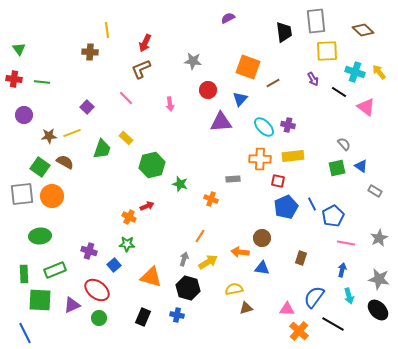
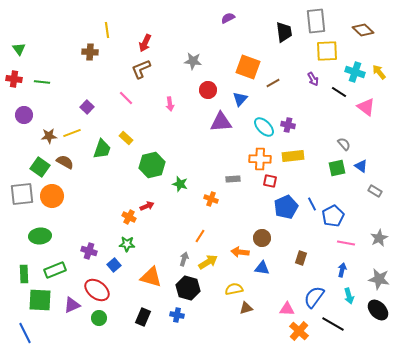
red square at (278, 181): moved 8 px left
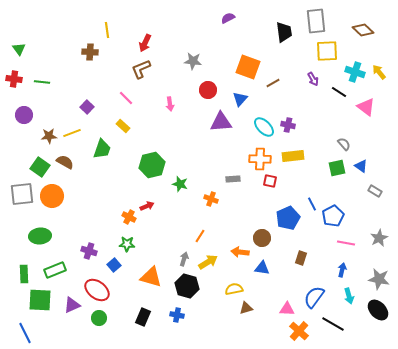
yellow rectangle at (126, 138): moved 3 px left, 12 px up
blue pentagon at (286, 207): moved 2 px right, 11 px down
black hexagon at (188, 288): moved 1 px left, 2 px up
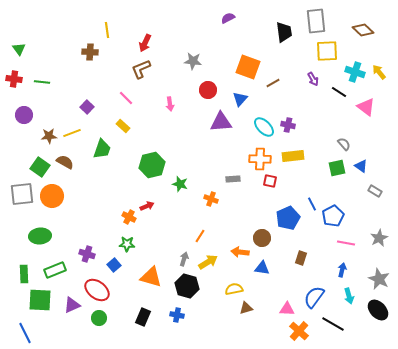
purple cross at (89, 251): moved 2 px left, 3 px down
gray star at (379, 279): rotated 15 degrees clockwise
